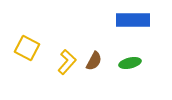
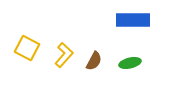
yellow L-shape: moved 3 px left, 7 px up
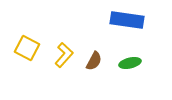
blue rectangle: moved 6 px left; rotated 8 degrees clockwise
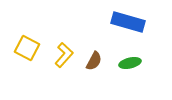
blue rectangle: moved 1 px right, 2 px down; rotated 8 degrees clockwise
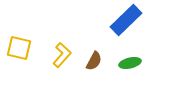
blue rectangle: moved 2 px left, 2 px up; rotated 60 degrees counterclockwise
yellow square: moved 8 px left; rotated 15 degrees counterclockwise
yellow L-shape: moved 2 px left
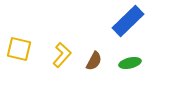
blue rectangle: moved 2 px right, 1 px down
yellow square: moved 1 px down
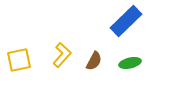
blue rectangle: moved 2 px left
yellow square: moved 11 px down; rotated 25 degrees counterclockwise
